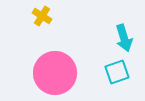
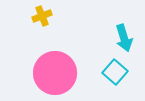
yellow cross: rotated 36 degrees clockwise
cyan square: moved 2 px left; rotated 30 degrees counterclockwise
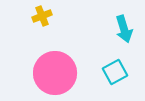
cyan arrow: moved 9 px up
cyan square: rotated 20 degrees clockwise
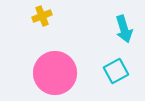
cyan square: moved 1 px right, 1 px up
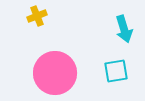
yellow cross: moved 5 px left
cyan square: rotated 20 degrees clockwise
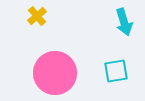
yellow cross: rotated 18 degrees counterclockwise
cyan arrow: moved 7 px up
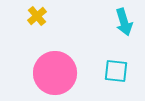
cyan square: rotated 15 degrees clockwise
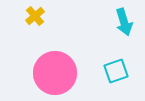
yellow cross: moved 2 px left
cyan square: rotated 25 degrees counterclockwise
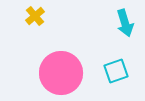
cyan arrow: moved 1 px right, 1 px down
pink circle: moved 6 px right
